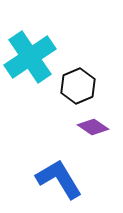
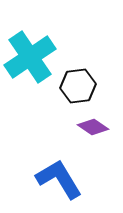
black hexagon: rotated 16 degrees clockwise
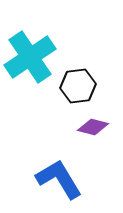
purple diamond: rotated 20 degrees counterclockwise
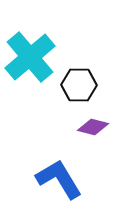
cyan cross: rotated 6 degrees counterclockwise
black hexagon: moved 1 px right, 1 px up; rotated 8 degrees clockwise
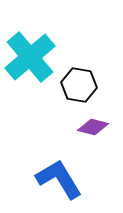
black hexagon: rotated 8 degrees clockwise
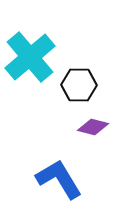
black hexagon: rotated 8 degrees counterclockwise
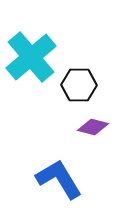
cyan cross: moved 1 px right
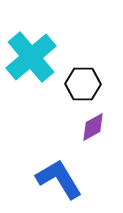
black hexagon: moved 4 px right, 1 px up
purple diamond: rotated 44 degrees counterclockwise
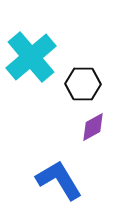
blue L-shape: moved 1 px down
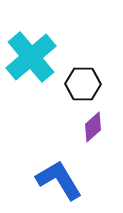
purple diamond: rotated 12 degrees counterclockwise
